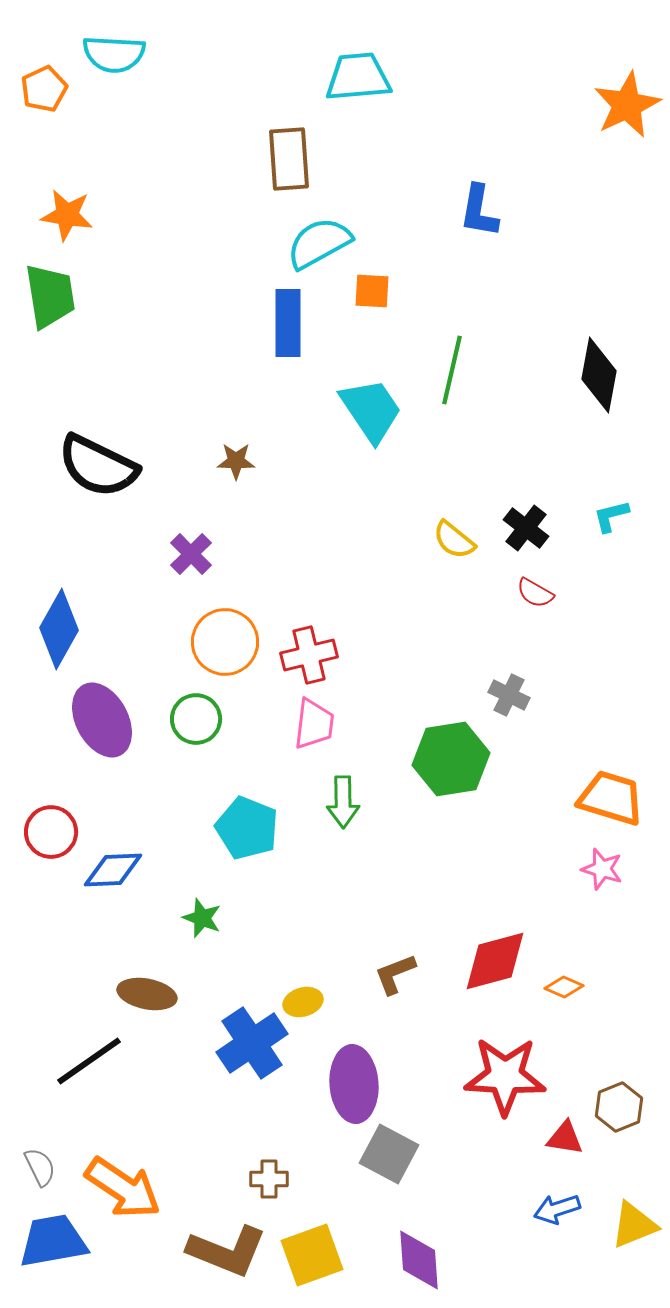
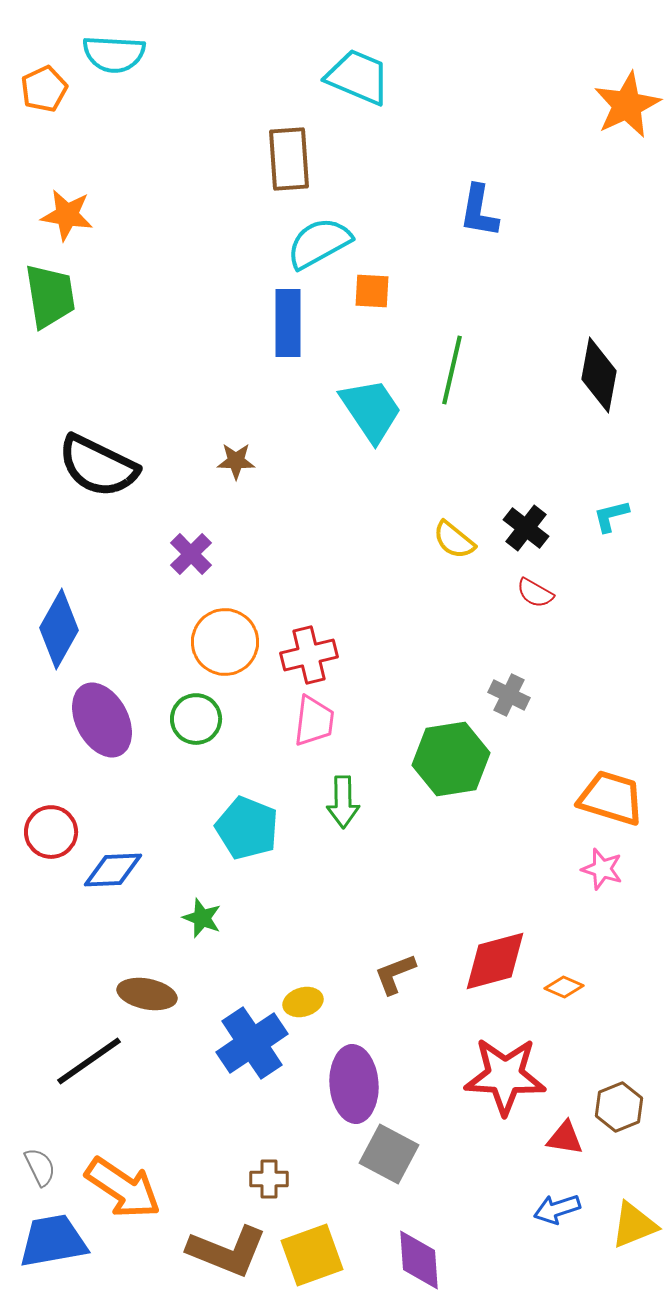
cyan trapezoid at (358, 77): rotated 28 degrees clockwise
pink trapezoid at (314, 724): moved 3 px up
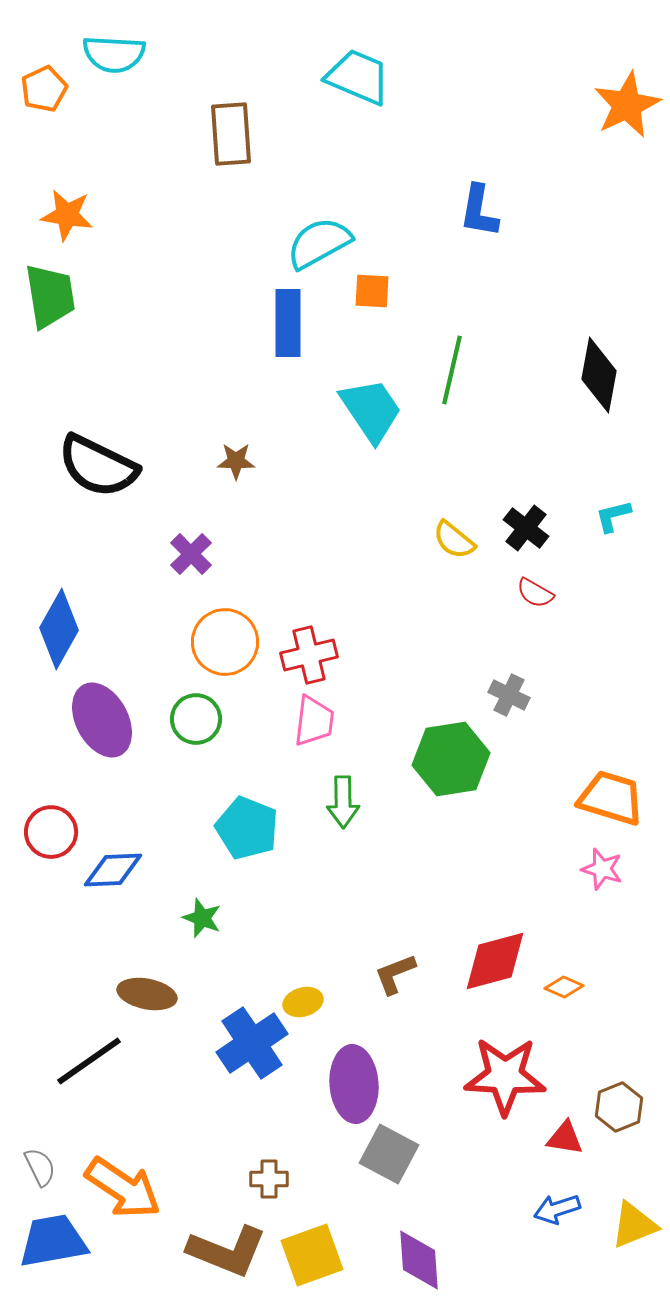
brown rectangle at (289, 159): moved 58 px left, 25 px up
cyan L-shape at (611, 516): moved 2 px right
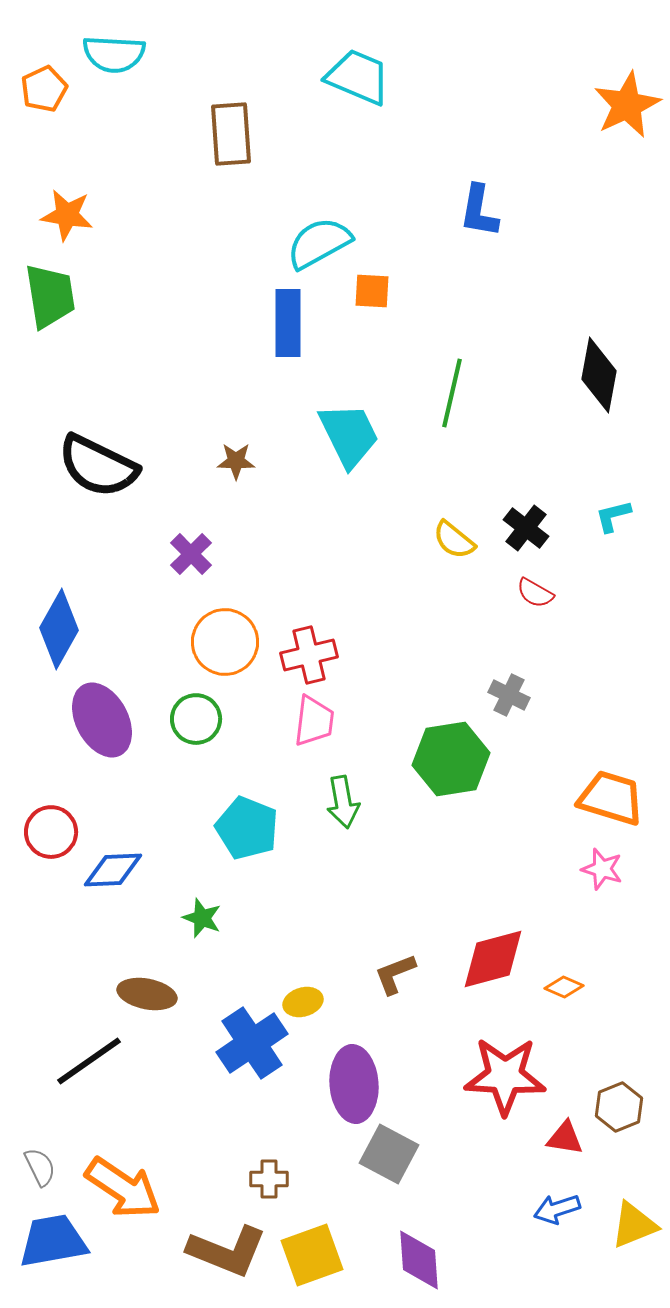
green line at (452, 370): moved 23 px down
cyan trapezoid at (371, 410): moved 22 px left, 25 px down; rotated 8 degrees clockwise
green arrow at (343, 802): rotated 9 degrees counterclockwise
red diamond at (495, 961): moved 2 px left, 2 px up
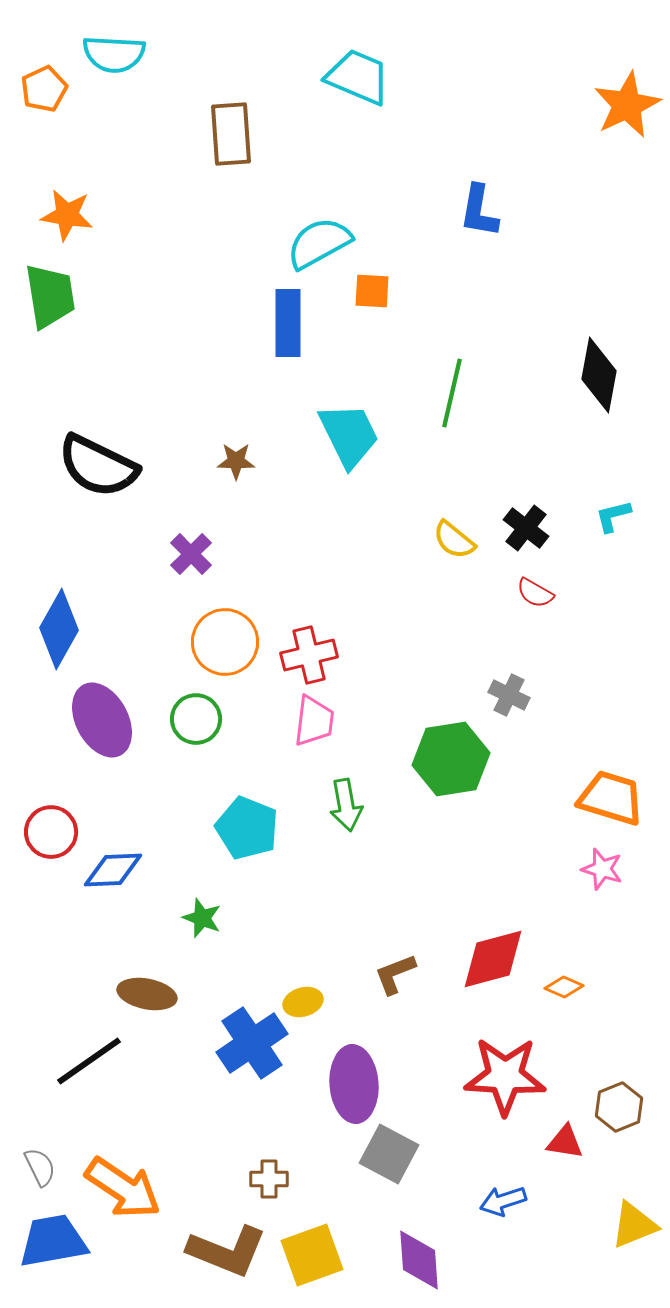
green arrow at (343, 802): moved 3 px right, 3 px down
red triangle at (565, 1138): moved 4 px down
blue arrow at (557, 1209): moved 54 px left, 8 px up
